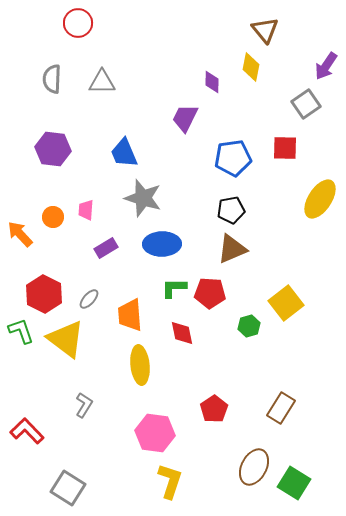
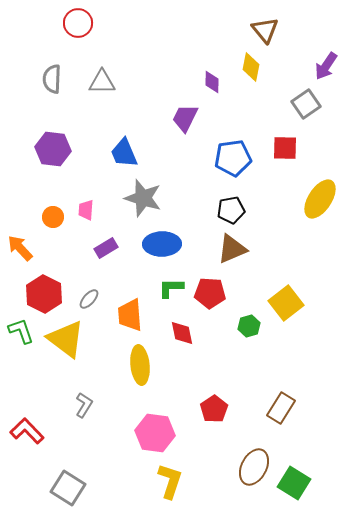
orange arrow at (20, 234): moved 14 px down
green L-shape at (174, 288): moved 3 px left
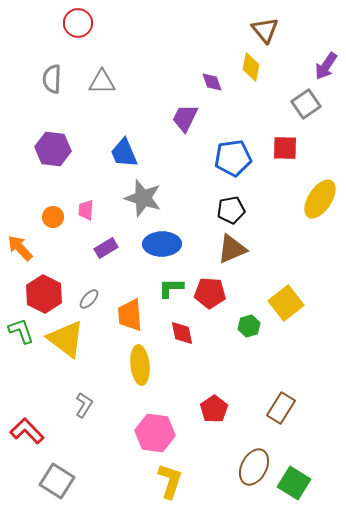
purple diamond at (212, 82): rotated 20 degrees counterclockwise
gray square at (68, 488): moved 11 px left, 7 px up
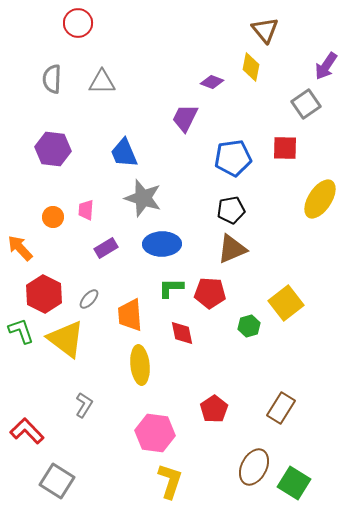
purple diamond at (212, 82): rotated 50 degrees counterclockwise
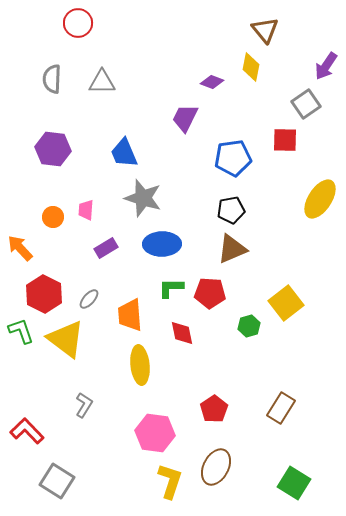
red square at (285, 148): moved 8 px up
brown ellipse at (254, 467): moved 38 px left
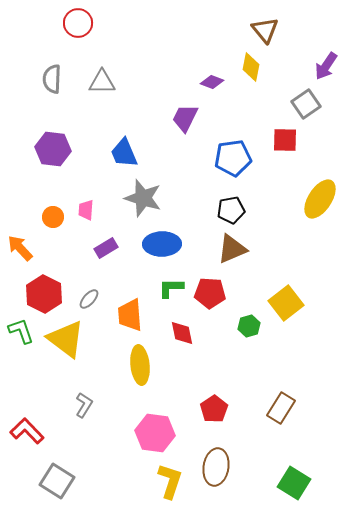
brown ellipse at (216, 467): rotated 18 degrees counterclockwise
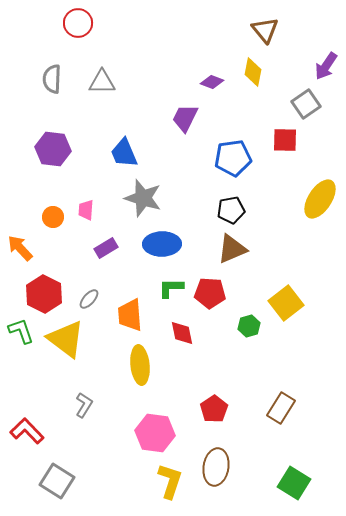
yellow diamond at (251, 67): moved 2 px right, 5 px down
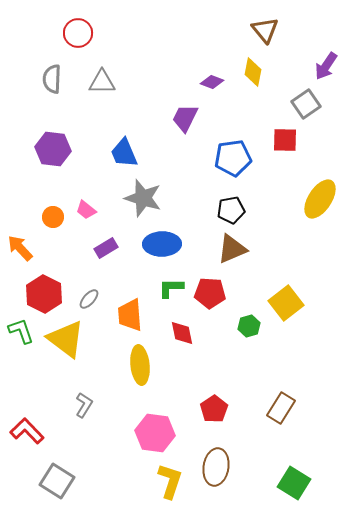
red circle at (78, 23): moved 10 px down
pink trapezoid at (86, 210): rotated 55 degrees counterclockwise
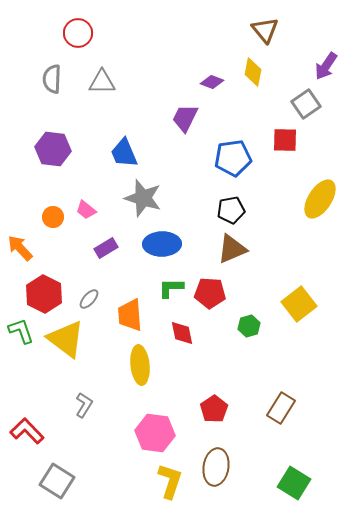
yellow square at (286, 303): moved 13 px right, 1 px down
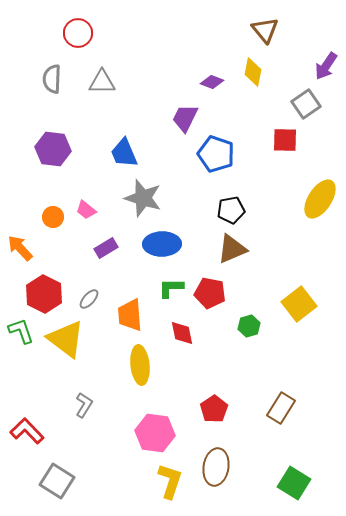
blue pentagon at (233, 158): moved 17 px left, 4 px up; rotated 27 degrees clockwise
red pentagon at (210, 293): rotated 8 degrees clockwise
